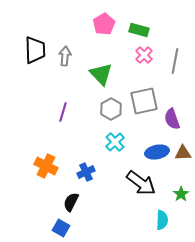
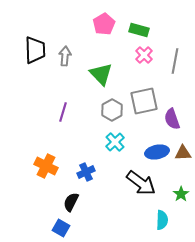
gray hexagon: moved 1 px right, 1 px down
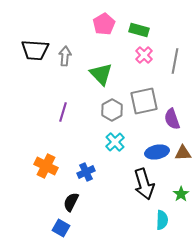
black trapezoid: rotated 96 degrees clockwise
black arrow: moved 3 px right, 1 px down; rotated 36 degrees clockwise
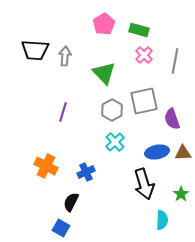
green triangle: moved 3 px right, 1 px up
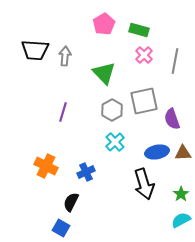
cyan semicircle: moved 19 px right; rotated 120 degrees counterclockwise
